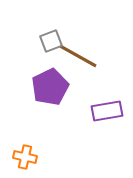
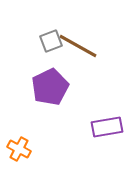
brown line: moved 10 px up
purple rectangle: moved 16 px down
orange cross: moved 6 px left, 8 px up; rotated 15 degrees clockwise
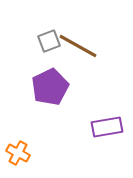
gray square: moved 2 px left
orange cross: moved 1 px left, 4 px down
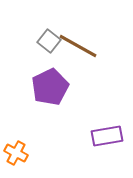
gray square: rotated 30 degrees counterclockwise
purple rectangle: moved 9 px down
orange cross: moved 2 px left
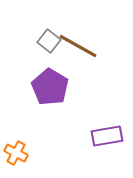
purple pentagon: rotated 15 degrees counterclockwise
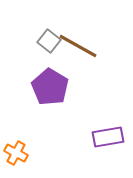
purple rectangle: moved 1 px right, 1 px down
